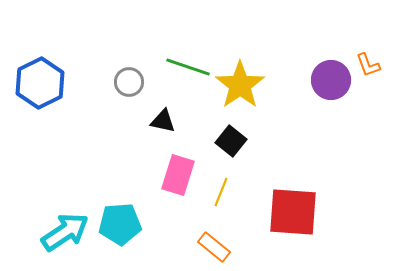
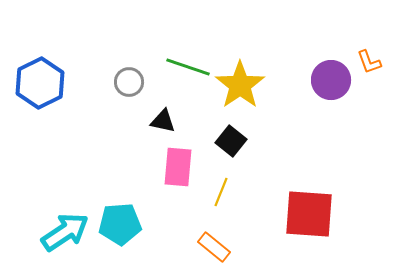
orange L-shape: moved 1 px right, 3 px up
pink rectangle: moved 8 px up; rotated 12 degrees counterclockwise
red square: moved 16 px right, 2 px down
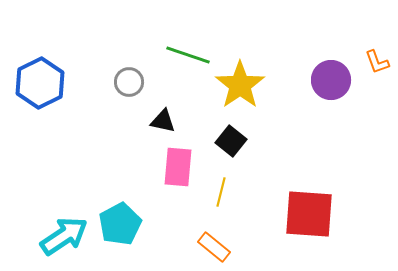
orange L-shape: moved 8 px right
green line: moved 12 px up
yellow line: rotated 8 degrees counterclockwise
cyan pentagon: rotated 24 degrees counterclockwise
cyan arrow: moved 1 px left, 4 px down
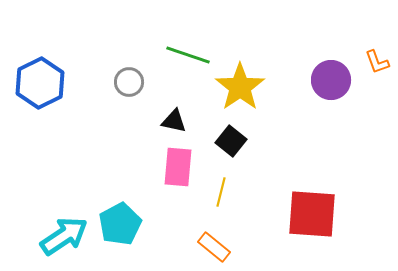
yellow star: moved 2 px down
black triangle: moved 11 px right
red square: moved 3 px right
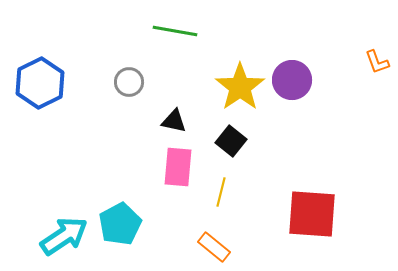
green line: moved 13 px left, 24 px up; rotated 9 degrees counterclockwise
purple circle: moved 39 px left
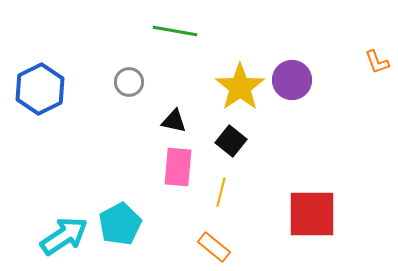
blue hexagon: moved 6 px down
red square: rotated 4 degrees counterclockwise
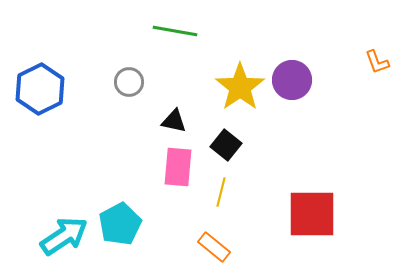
black square: moved 5 px left, 4 px down
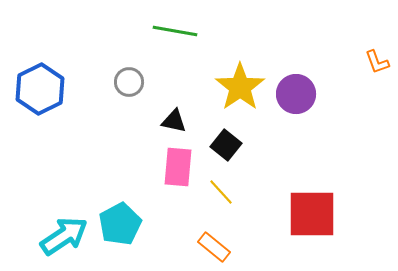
purple circle: moved 4 px right, 14 px down
yellow line: rotated 56 degrees counterclockwise
